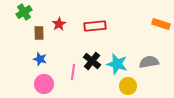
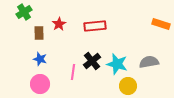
black cross: rotated 12 degrees clockwise
pink circle: moved 4 px left
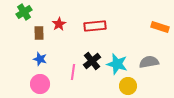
orange rectangle: moved 1 px left, 3 px down
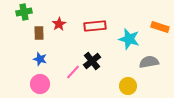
green cross: rotated 21 degrees clockwise
cyan star: moved 12 px right, 25 px up
pink line: rotated 35 degrees clockwise
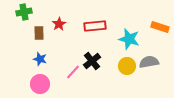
yellow circle: moved 1 px left, 20 px up
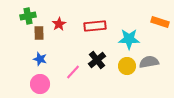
green cross: moved 4 px right, 4 px down
orange rectangle: moved 5 px up
cyan star: rotated 15 degrees counterclockwise
black cross: moved 5 px right, 1 px up
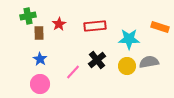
orange rectangle: moved 5 px down
blue star: rotated 16 degrees clockwise
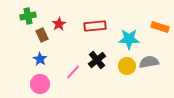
brown rectangle: moved 3 px right, 2 px down; rotated 24 degrees counterclockwise
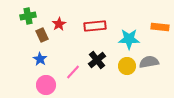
orange rectangle: rotated 12 degrees counterclockwise
pink circle: moved 6 px right, 1 px down
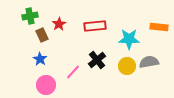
green cross: moved 2 px right
orange rectangle: moved 1 px left
